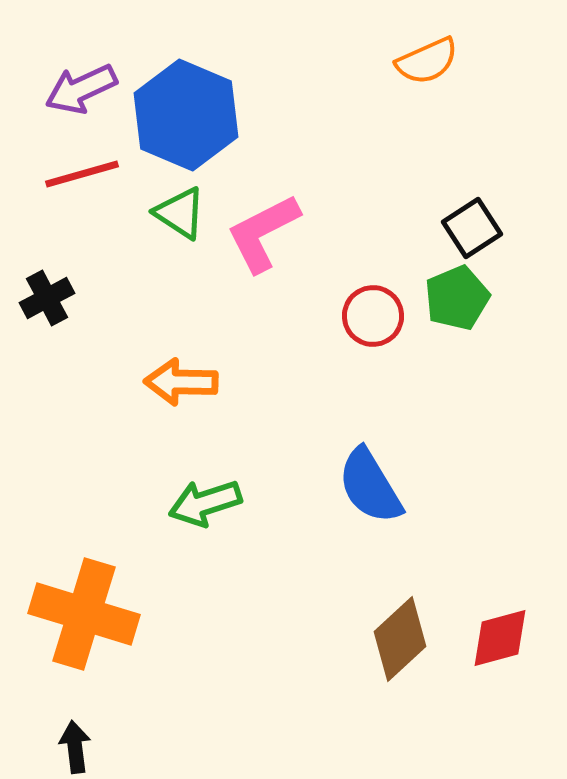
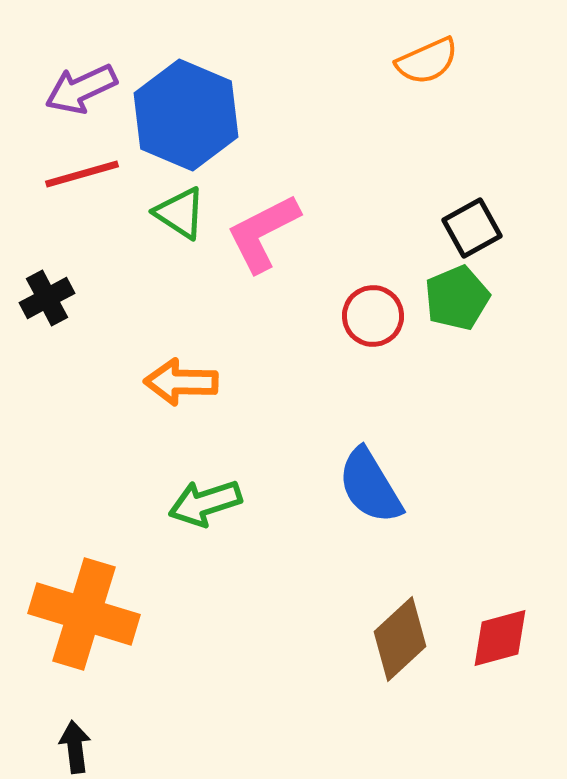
black square: rotated 4 degrees clockwise
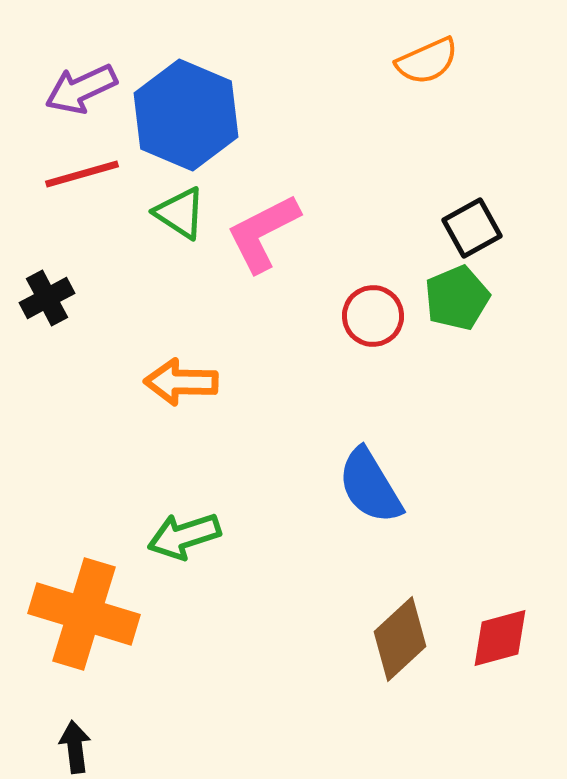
green arrow: moved 21 px left, 33 px down
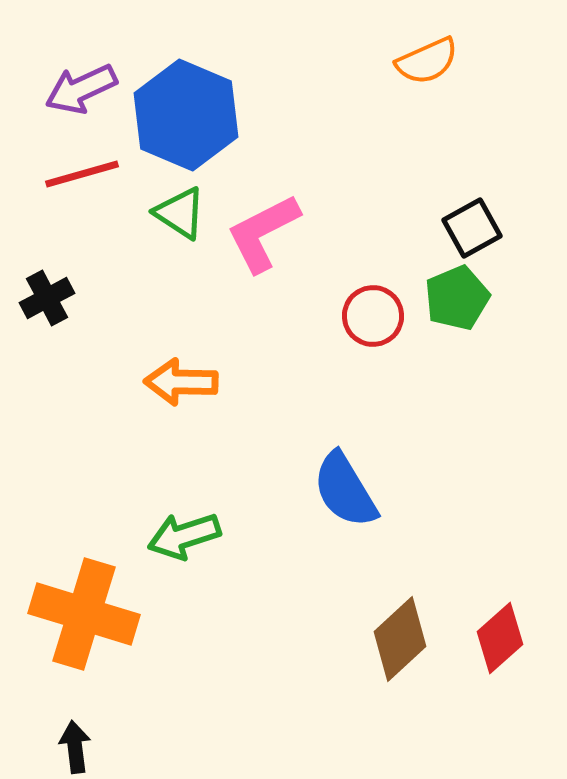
blue semicircle: moved 25 px left, 4 px down
red diamond: rotated 26 degrees counterclockwise
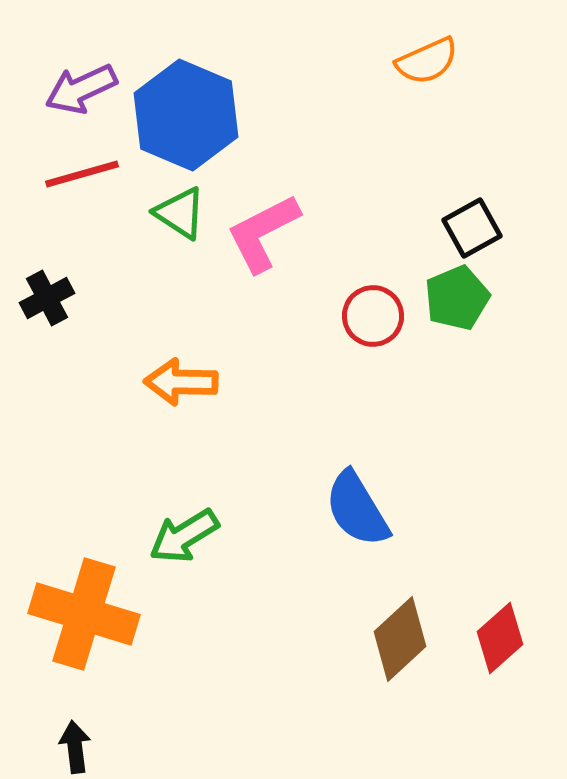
blue semicircle: moved 12 px right, 19 px down
green arrow: rotated 14 degrees counterclockwise
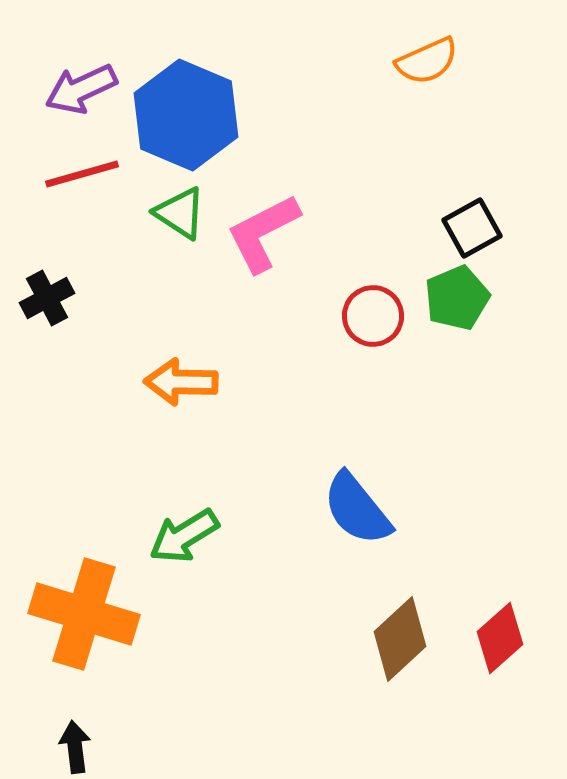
blue semicircle: rotated 8 degrees counterclockwise
